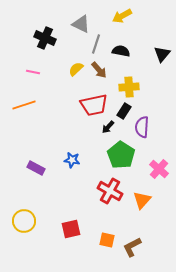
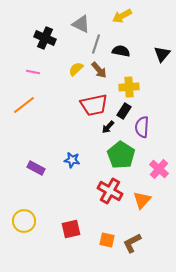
orange line: rotated 20 degrees counterclockwise
brown L-shape: moved 4 px up
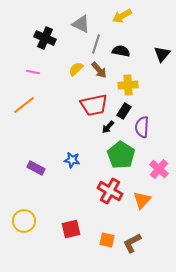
yellow cross: moved 1 px left, 2 px up
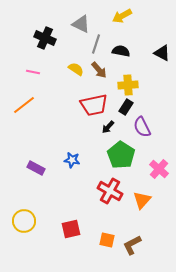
black triangle: moved 1 px up; rotated 42 degrees counterclockwise
yellow semicircle: rotated 77 degrees clockwise
black rectangle: moved 2 px right, 4 px up
purple semicircle: rotated 30 degrees counterclockwise
brown L-shape: moved 2 px down
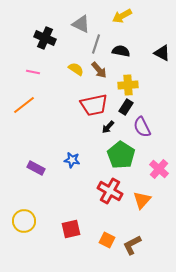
orange square: rotated 14 degrees clockwise
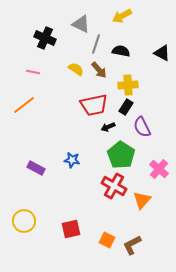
black arrow: rotated 24 degrees clockwise
red cross: moved 4 px right, 5 px up
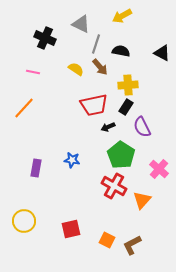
brown arrow: moved 1 px right, 3 px up
orange line: moved 3 px down; rotated 10 degrees counterclockwise
purple rectangle: rotated 72 degrees clockwise
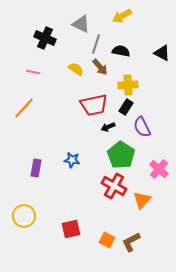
yellow circle: moved 5 px up
brown L-shape: moved 1 px left, 3 px up
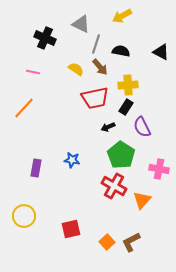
black triangle: moved 1 px left, 1 px up
red trapezoid: moved 1 px right, 7 px up
pink cross: rotated 30 degrees counterclockwise
orange square: moved 2 px down; rotated 21 degrees clockwise
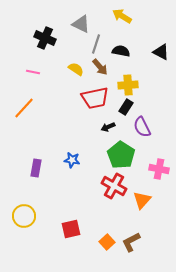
yellow arrow: rotated 60 degrees clockwise
